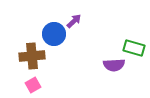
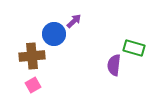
purple semicircle: rotated 100 degrees clockwise
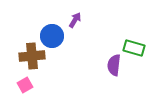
purple arrow: moved 1 px right, 1 px up; rotated 14 degrees counterclockwise
blue circle: moved 2 px left, 2 px down
pink square: moved 8 px left
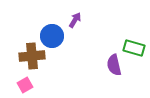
purple semicircle: rotated 20 degrees counterclockwise
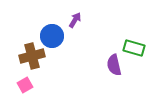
brown cross: rotated 10 degrees counterclockwise
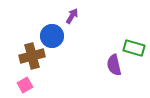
purple arrow: moved 3 px left, 4 px up
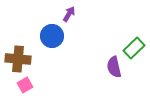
purple arrow: moved 3 px left, 2 px up
green rectangle: rotated 60 degrees counterclockwise
brown cross: moved 14 px left, 3 px down; rotated 20 degrees clockwise
purple semicircle: moved 2 px down
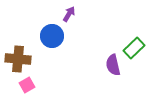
purple semicircle: moved 1 px left, 2 px up
pink square: moved 2 px right
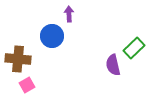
purple arrow: rotated 35 degrees counterclockwise
